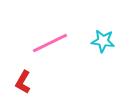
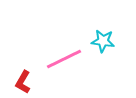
pink line: moved 14 px right, 16 px down
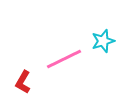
cyan star: rotated 25 degrees counterclockwise
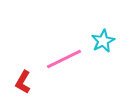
cyan star: rotated 10 degrees counterclockwise
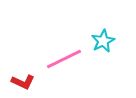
red L-shape: rotated 95 degrees counterclockwise
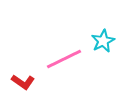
red L-shape: rotated 10 degrees clockwise
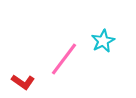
pink line: rotated 27 degrees counterclockwise
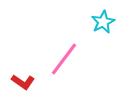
cyan star: moved 19 px up
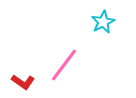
pink line: moved 6 px down
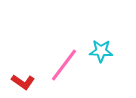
cyan star: moved 2 px left, 29 px down; rotated 30 degrees clockwise
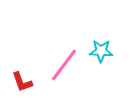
red L-shape: moved 1 px left; rotated 35 degrees clockwise
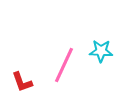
pink line: rotated 12 degrees counterclockwise
